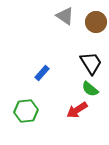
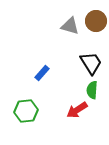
gray triangle: moved 5 px right, 10 px down; rotated 18 degrees counterclockwise
brown circle: moved 1 px up
green semicircle: moved 2 px right, 1 px down; rotated 54 degrees clockwise
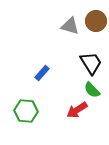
green semicircle: rotated 48 degrees counterclockwise
green hexagon: rotated 10 degrees clockwise
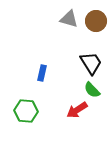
gray triangle: moved 1 px left, 7 px up
blue rectangle: rotated 28 degrees counterclockwise
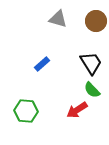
gray triangle: moved 11 px left
blue rectangle: moved 9 px up; rotated 35 degrees clockwise
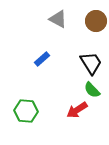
gray triangle: rotated 12 degrees clockwise
blue rectangle: moved 5 px up
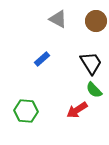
green semicircle: moved 2 px right
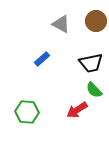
gray triangle: moved 3 px right, 5 px down
black trapezoid: rotated 110 degrees clockwise
green hexagon: moved 1 px right, 1 px down
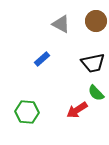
black trapezoid: moved 2 px right
green semicircle: moved 2 px right, 3 px down
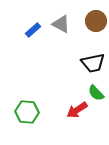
blue rectangle: moved 9 px left, 29 px up
